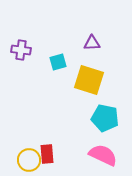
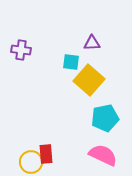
cyan square: moved 13 px right; rotated 24 degrees clockwise
yellow square: rotated 24 degrees clockwise
cyan pentagon: rotated 24 degrees counterclockwise
red rectangle: moved 1 px left
yellow circle: moved 2 px right, 2 px down
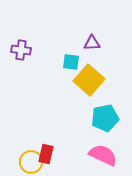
red rectangle: rotated 18 degrees clockwise
